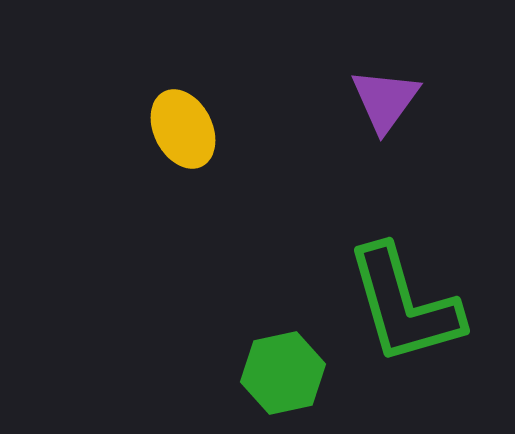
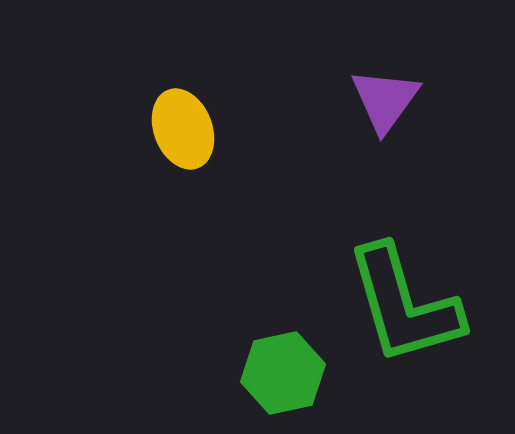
yellow ellipse: rotated 6 degrees clockwise
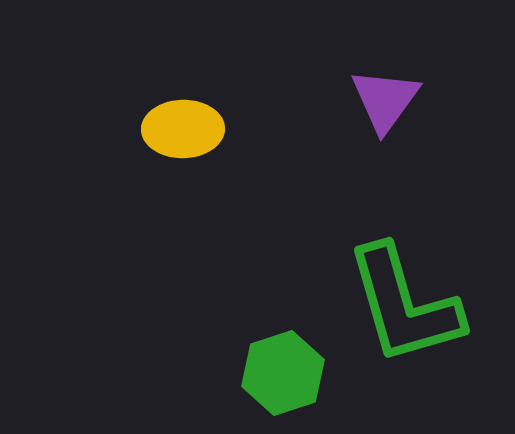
yellow ellipse: rotated 70 degrees counterclockwise
green hexagon: rotated 6 degrees counterclockwise
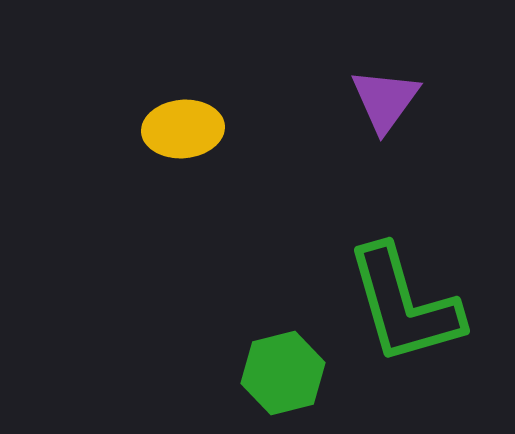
yellow ellipse: rotated 4 degrees counterclockwise
green hexagon: rotated 4 degrees clockwise
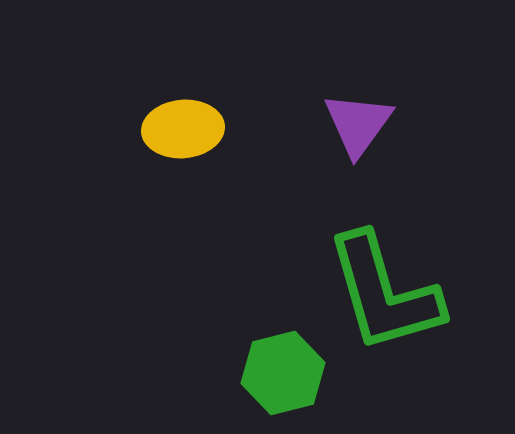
purple triangle: moved 27 px left, 24 px down
green L-shape: moved 20 px left, 12 px up
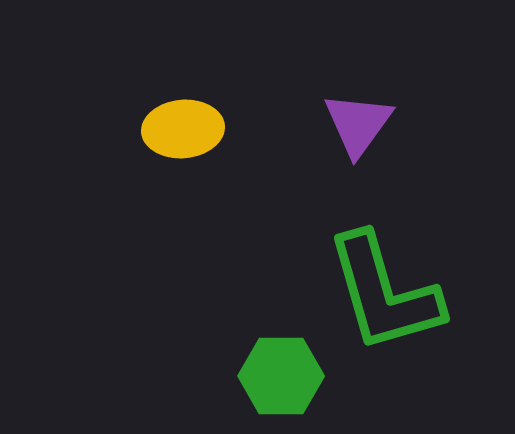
green hexagon: moved 2 px left, 3 px down; rotated 14 degrees clockwise
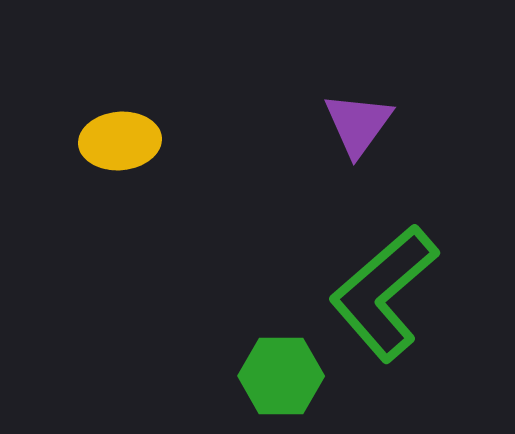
yellow ellipse: moved 63 px left, 12 px down
green L-shape: rotated 65 degrees clockwise
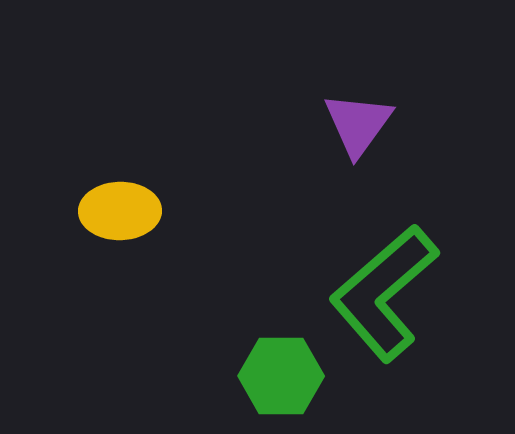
yellow ellipse: moved 70 px down; rotated 4 degrees clockwise
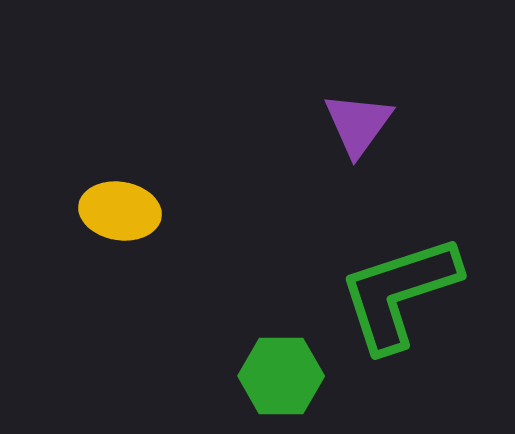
yellow ellipse: rotated 10 degrees clockwise
green L-shape: moved 15 px right; rotated 23 degrees clockwise
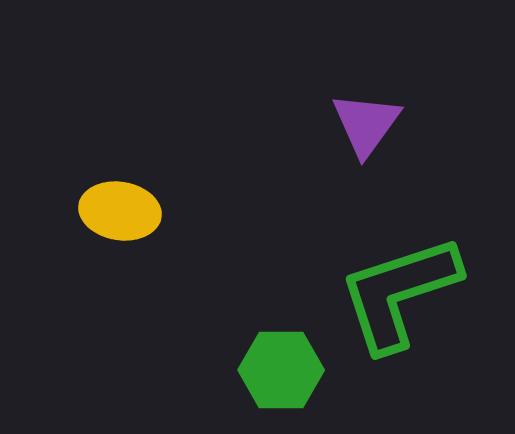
purple triangle: moved 8 px right
green hexagon: moved 6 px up
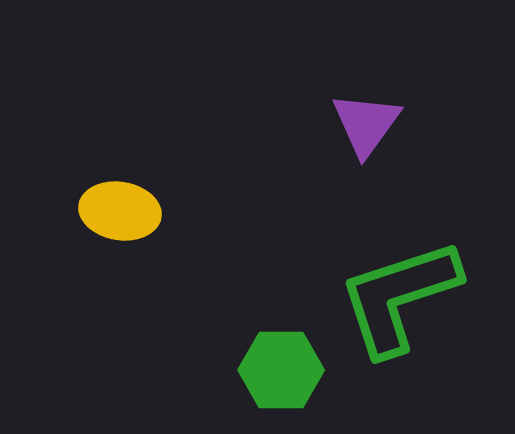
green L-shape: moved 4 px down
